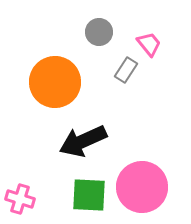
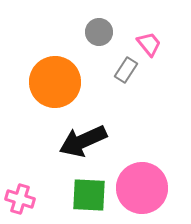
pink circle: moved 1 px down
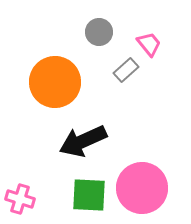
gray rectangle: rotated 15 degrees clockwise
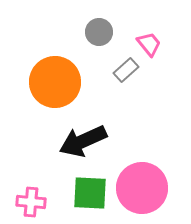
green square: moved 1 px right, 2 px up
pink cross: moved 11 px right, 3 px down; rotated 12 degrees counterclockwise
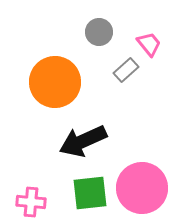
green square: rotated 9 degrees counterclockwise
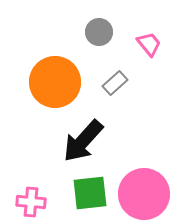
gray rectangle: moved 11 px left, 13 px down
black arrow: rotated 24 degrees counterclockwise
pink circle: moved 2 px right, 6 px down
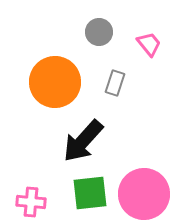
gray rectangle: rotated 30 degrees counterclockwise
